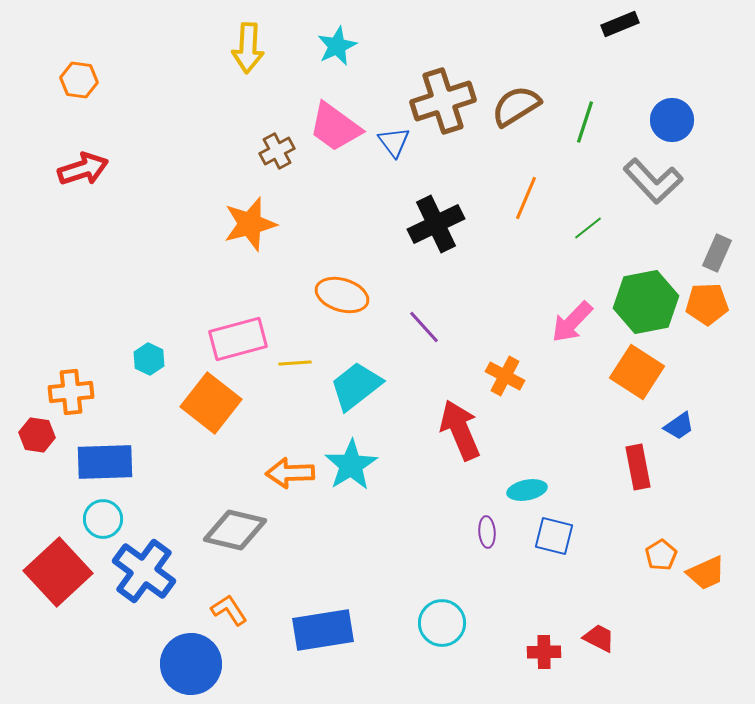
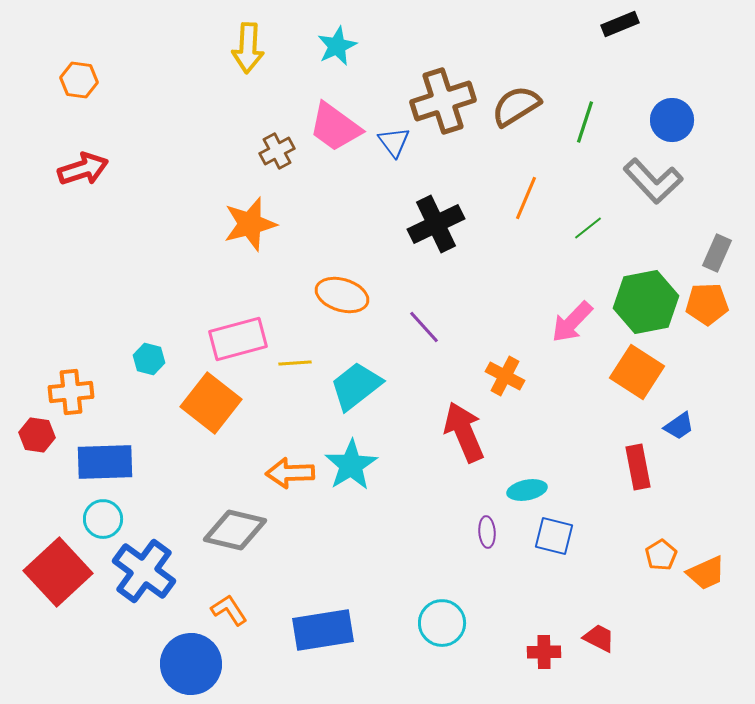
cyan hexagon at (149, 359): rotated 12 degrees counterclockwise
red arrow at (460, 430): moved 4 px right, 2 px down
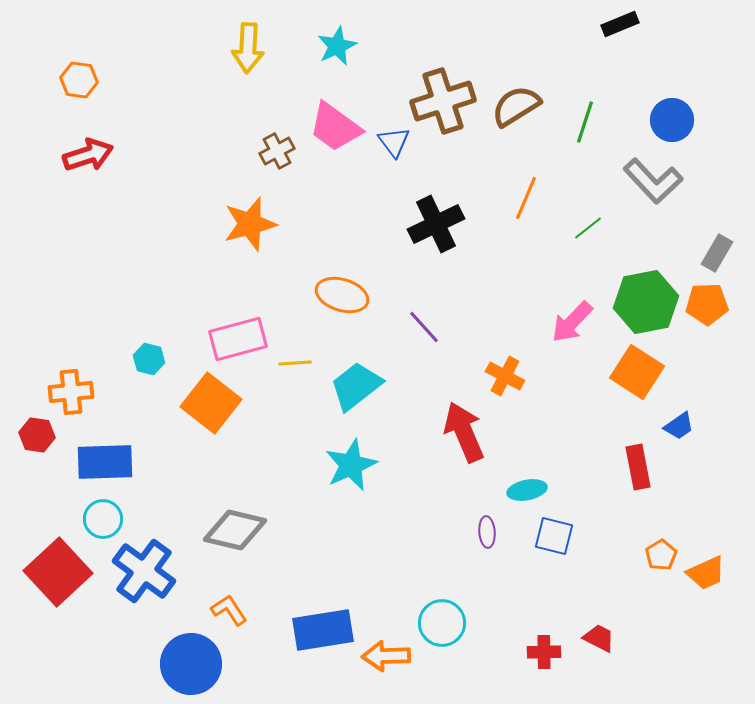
red arrow at (83, 169): moved 5 px right, 14 px up
gray rectangle at (717, 253): rotated 6 degrees clockwise
cyan star at (351, 465): rotated 8 degrees clockwise
orange arrow at (290, 473): moved 96 px right, 183 px down
